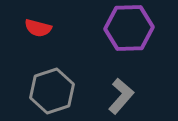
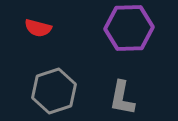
gray hexagon: moved 2 px right
gray L-shape: moved 1 px right, 2 px down; rotated 150 degrees clockwise
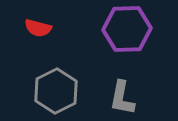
purple hexagon: moved 2 px left, 1 px down
gray hexagon: moved 2 px right; rotated 9 degrees counterclockwise
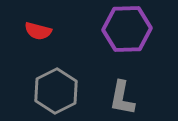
red semicircle: moved 3 px down
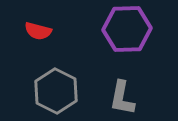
gray hexagon: rotated 6 degrees counterclockwise
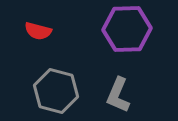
gray hexagon: rotated 12 degrees counterclockwise
gray L-shape: moved 4 px left, 3 px up; rotated 12 degrees clockwise
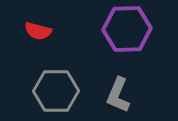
gray hexagon: rotated 15 degrees counterclockwise
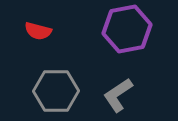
purple hexagon: rotated 9 degrees counterclockwise
gray L-shape: rotated 33 degrees clockwise
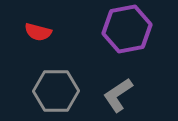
red semicircle: moved 1 px down
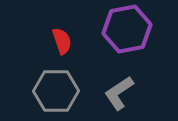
red semicircle: moved 24 px right, 9 px down; rotated 124 degrees counterclockwise
gray L-shape: moved 1 px right, 2 px up
